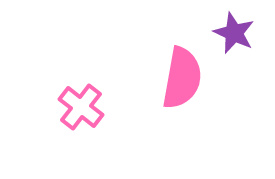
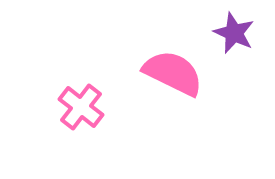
pink semicircle: moved 9 px left, 5 px up; rotated 74 degrees counterclockwise
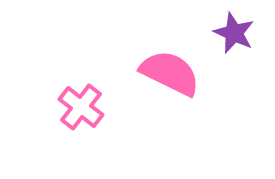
pink semicircle: moved 3 px left
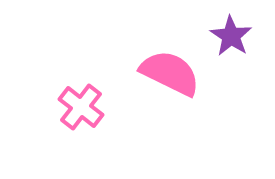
purple star: moved 3 px left, 3 px down; rotated 9 degrees clockwise
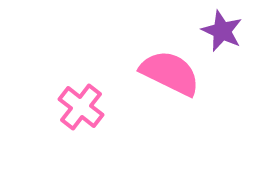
purple star: moved 9 px left, 5 px up; rotated 9 degrees counterclockwise
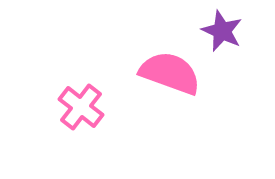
pink semicircle: rotated 6 degrees counterclockwise
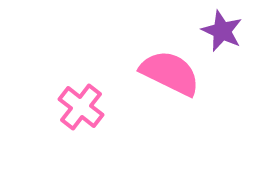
pink semicircle: rotated 6 degrees clockwise
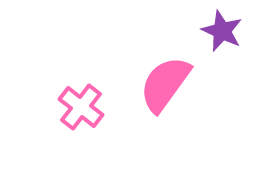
pink semicircle: moved 5 px left, 11 px down; rotated 80 degrees counterclockwise
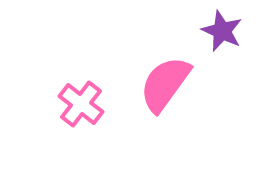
pink cross: moved 3 px up
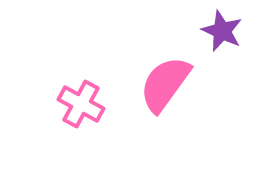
pink cross: rotated 9 degrees counterclockwise
